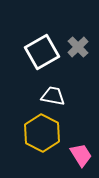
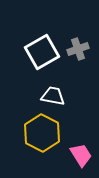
gray cross: moved 2 px down; rotated 25 degrees clockwise
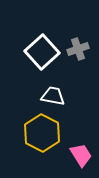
white square: rotated 12 degrees counterclockwise
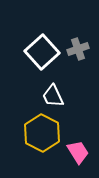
white trapezoid: rotated 125 degrees counterclockwise
pink trapezoid: moved 3 px left, 3 px up
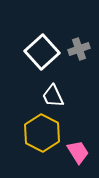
gray cross: moved 1 px right
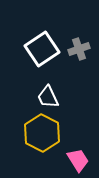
white square: moved 3 px up; rotated 8 degrees clockwise
white trapezoid: moved 5 px left, 1 px down
pink trapezoid: moved 8 px down
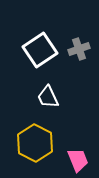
white square: moved 2 px left, 1 px down
yellow hexagon: moved 7 px left, 10 px down
pink trapezoid: rotated 10 degrees clockwise
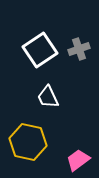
yellow hexagon: moved 7 px left, 1 px up; rotated 15 degrees counterclockwise
pink trapezoid: rotated 105 degrees counterclockwise
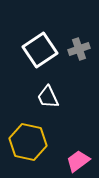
pink trapezoid: moved 1 px down
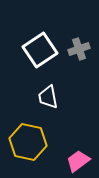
white trapezoid: rotated 15 degrees clockwise
